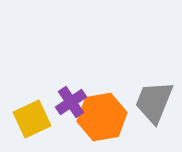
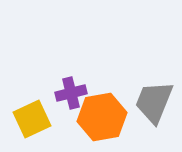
purple cross: moved 9 px up; rotated 20 degrees clockwise
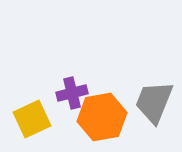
purple cross: moved 1 px right
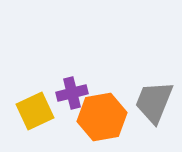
yellow square: moved 3 px right, 8 px up
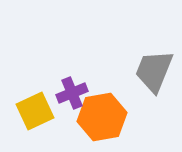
purple cross: rotated 8 degrees counterclockwise
gray trapezoid: moved 31 px up
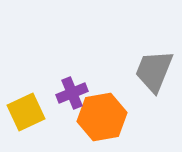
yellow square: moved 9 px left, 1 px down
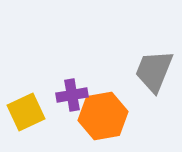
purple cross: moved 2 px down; rotated 12 degrees clockwise
orange hexagon: moved 1 px right, 1 px up
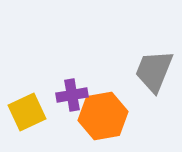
yellow square: moved 1 px right
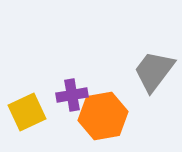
gray trapezoid: rotated 15 degrees clockwise
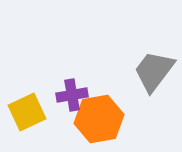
orange hexagon: moved 4 px left, 3 px down
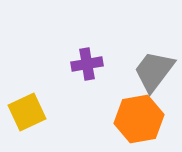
purple cross: moved 15 px right, 31 px up
orange hexagon: moved 40 px right
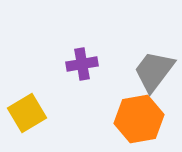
purple cross: moved 5 px left
yellow square: moved 1 px down; rotated 6 degrees counterclockwise
